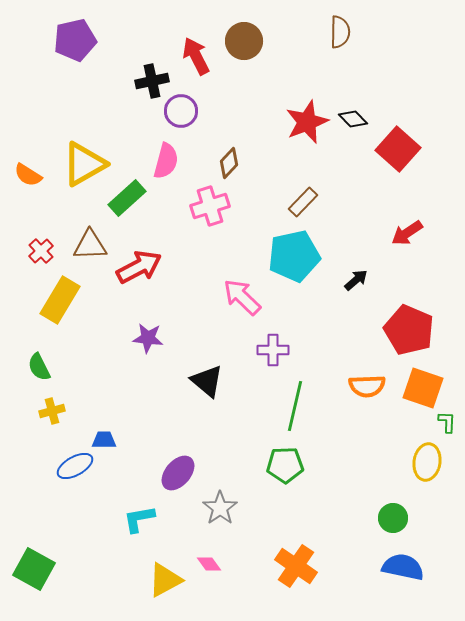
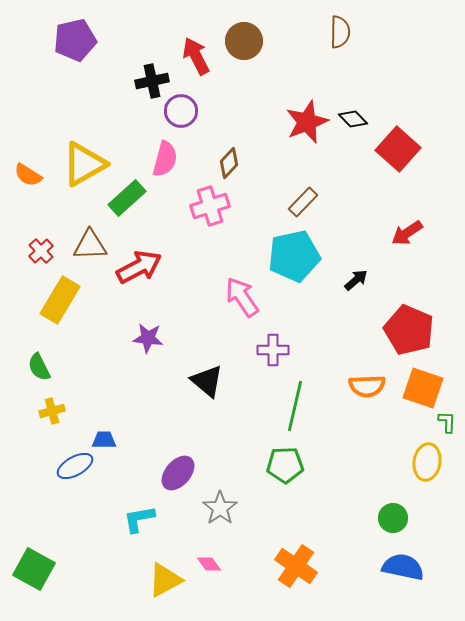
pink semicircle at (166, 161): moved 1 px left, 2 px up
pink arrow at (242, 297): rotated 12 degrees clockwise
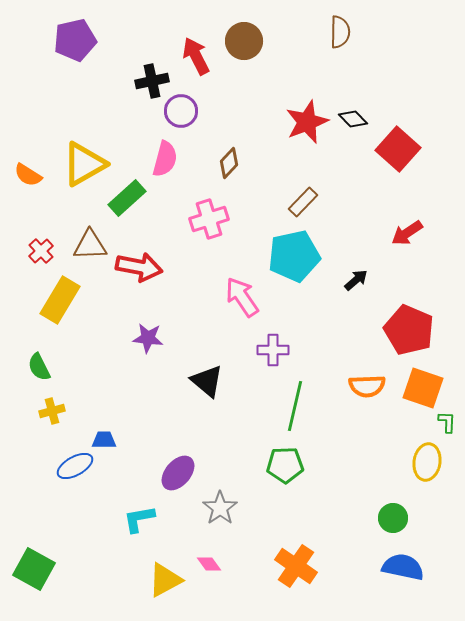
pink cross at (210, 206): moved 1 px left, 13 px down
red arrow at (139, 267): rotated 39 degrees clockwise
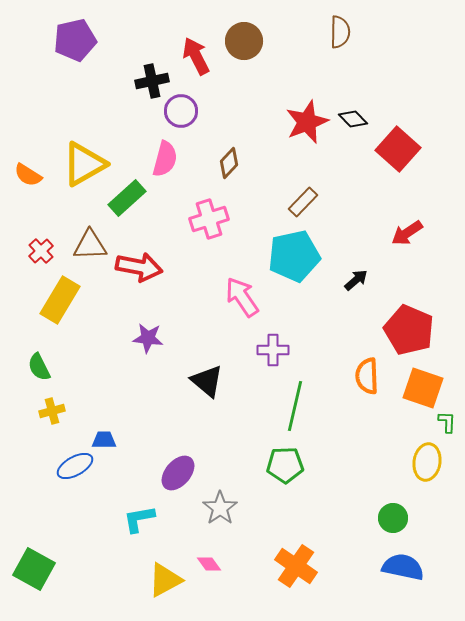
orange semicircle at (367, 386): moved 10 px up; rotated 90 degrees clockwise
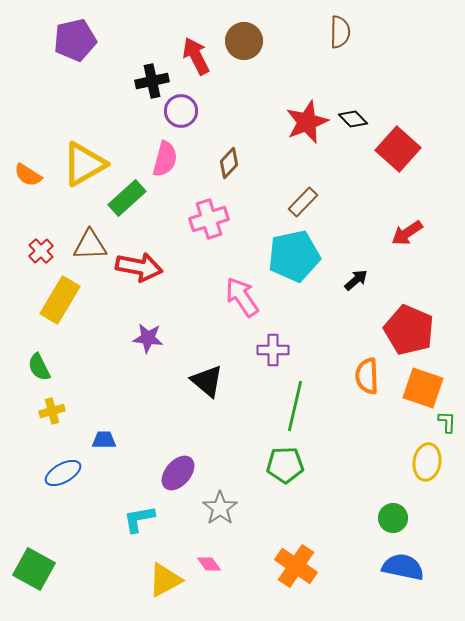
blue ellipse at (75, 466): moved 12 px left, 7 px down
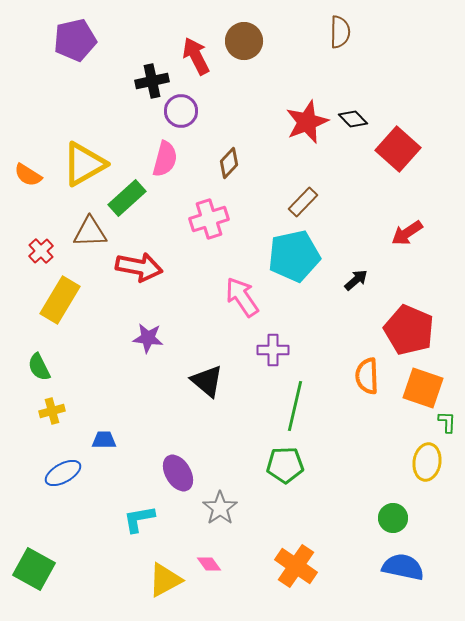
brown triangle at (90, 245): moved 13 px up
purple ellipse at (178, 473): rotated 72 degrees counterclockwise
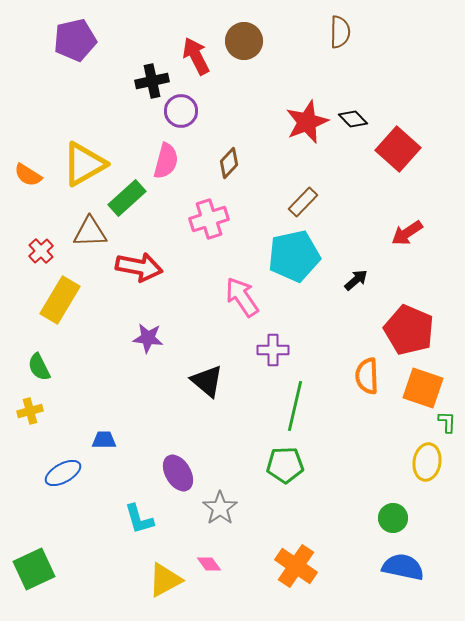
pink semicircle at (165, 159): moved 1 px right, 2 px down
yellow cross at (52, 411): moved 22 px left
cyan L-shape at (139, 519): rotated 96 degrees counterclockwise
green square at (34, 569): rotated 36 degrees clockwise
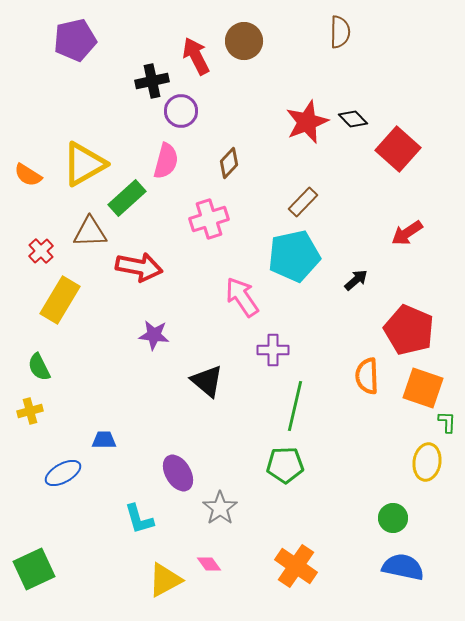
purple star at (148, 338): moved 6 px right, 3 px up
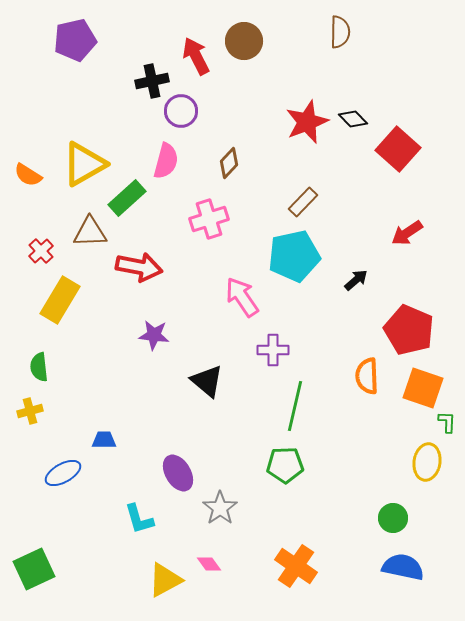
green semicircle at (39, 367): rotated 20 degrees clockwise
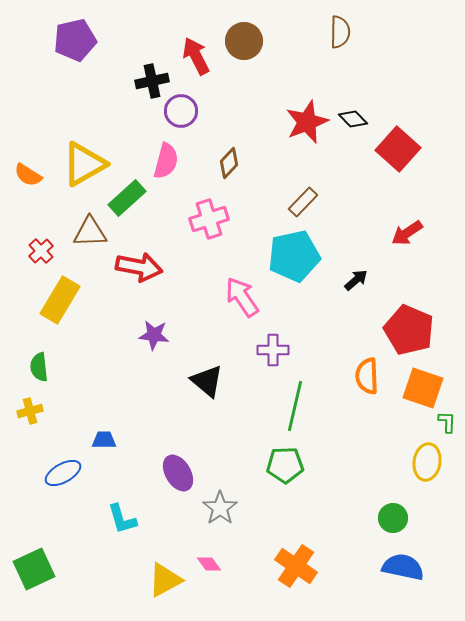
cyan L-shape at (139, 519): moved 17 px left
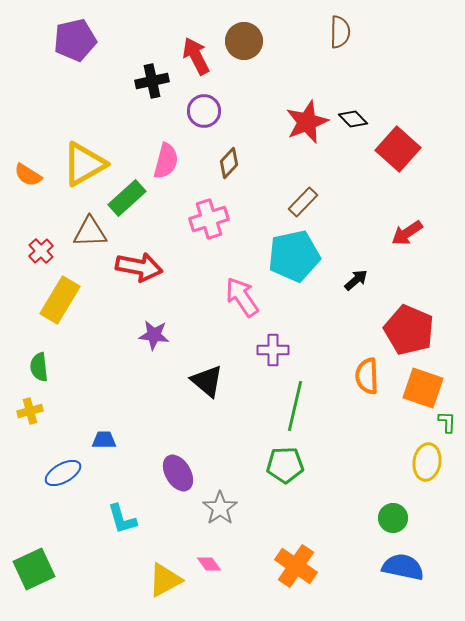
purple circle at (181, 111): moved 23 px right
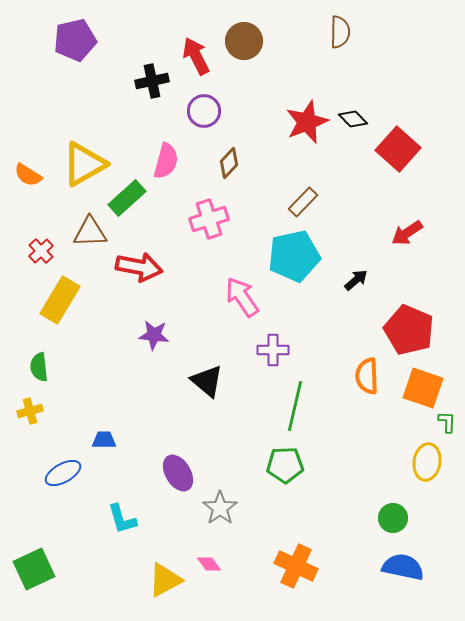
orange cross at (296, 566): rotated 9 degrees counterclockwise
